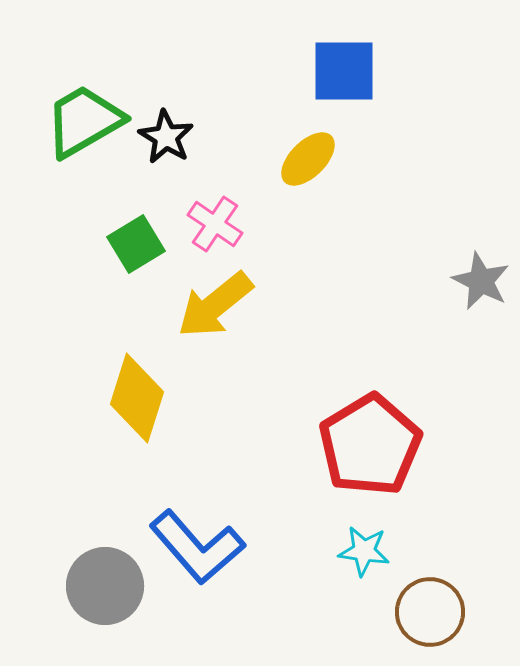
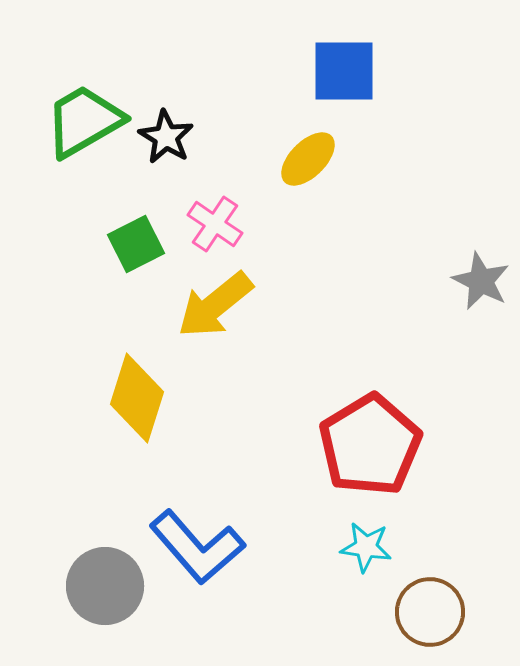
green square: rotated 4 degrees clockwise
cyan star: moved 2 px right, 4 px up
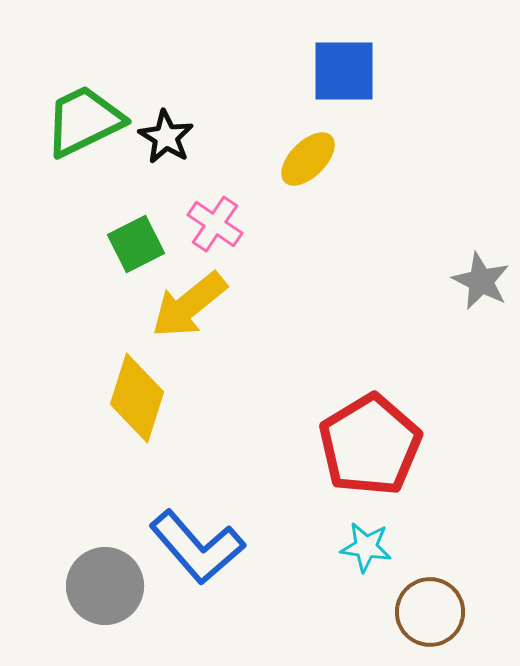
green trapezoid: rotated 4 degrees clockwise
yellow arrow: moved 26 px left
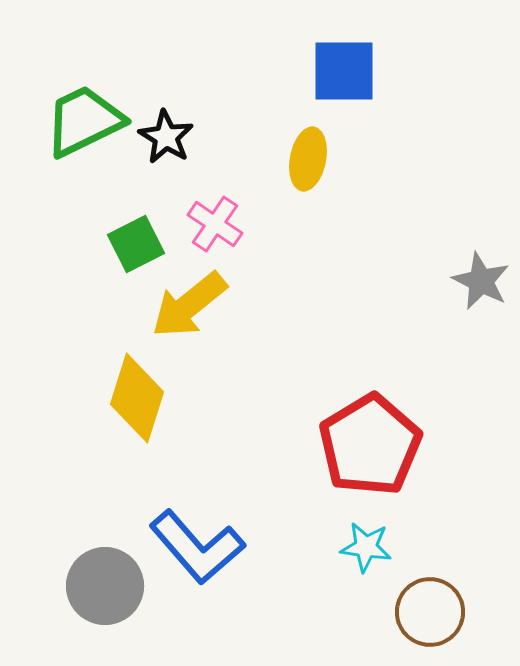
yellow ellipse: rotated 34 degrees counterclockwise
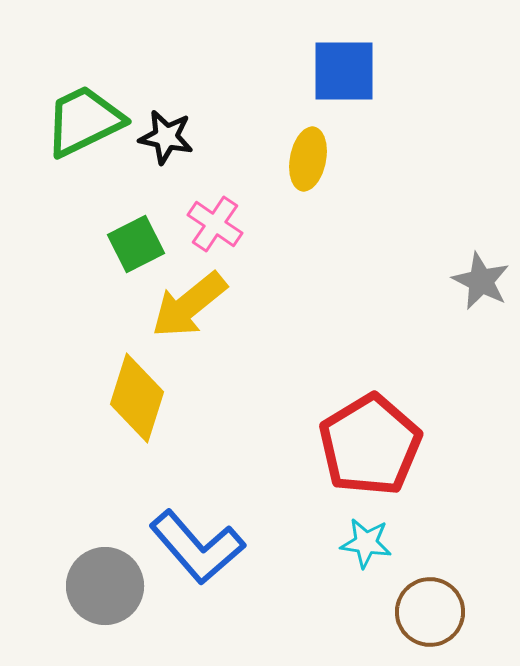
black star: rotated 20 degrees counterclockwise
cyan star: moved 4 px up
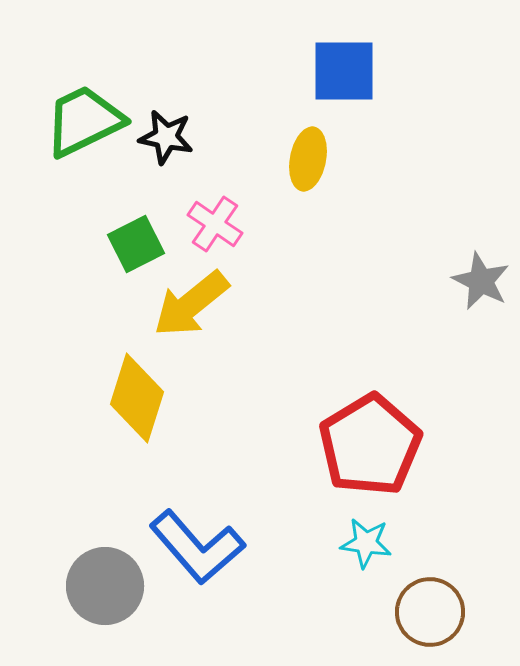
yellow arrow: moved 2 px right, 1 px up
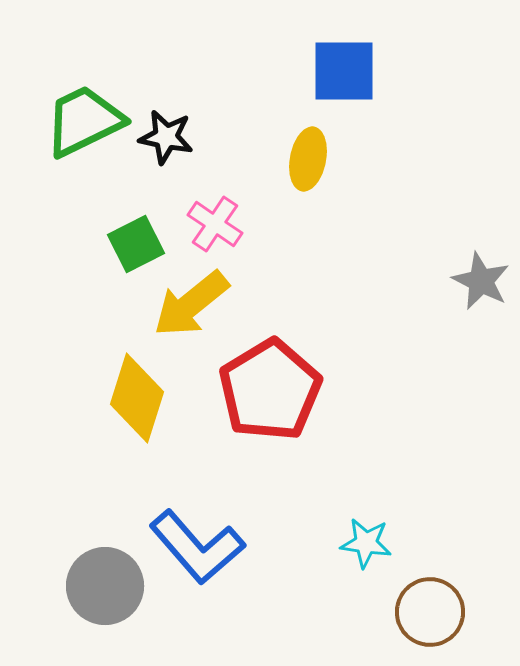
red pentagon: moved 100 px left, 55 px up
